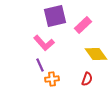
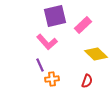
pink L-shape: moved 3 px right, 1 px up
yellow diamond: rotated 10 degrees counterclockwise
red semicircle: moved 2 px down
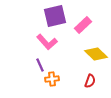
red semicircle: moved 3 px right
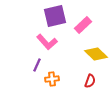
purple line: moved 3 px left; rotated 48 degrees clockwise
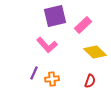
pink L-shape: moved 3 px down
yellow diamond: moved 1 px left, 2 px up
purple line: moved 3 px left, 8 px down
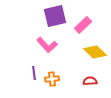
purple line: rotated 32 degrees counterclockwise
red semicircle: rotated 112 degrees counterclockwise
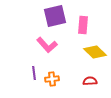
pink rectangle: rotated 42 degrees counterclockwise
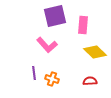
orange cross: rotated 24 degrees clockwise
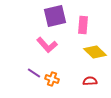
purple line: rotated 48 degrees counterclockwise
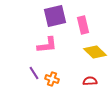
pink rectangle: rotated 18 degrees counterclockwise
pink L-shape: rotated 55 degrees counterclockwise
purple line: rotated 24 degrees clockwise
